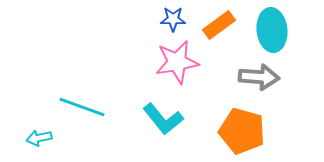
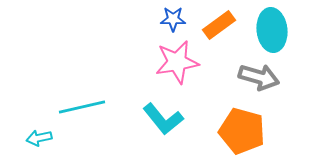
gray arrow: rotated 12 degrees clockwise
cyan line: rotated 33 degrees counterclockwise
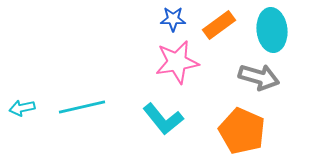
orange pentagon: rotated 9 degrees clockwise
cyan arrow: moved 17 px left, 30 px up
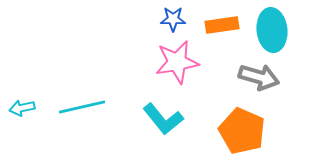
orange rectangle: moved 3 px right; rotated 28 degrees clockwise
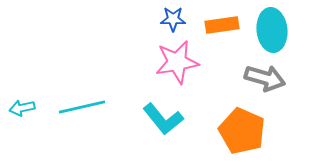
gray arrow: moved 6 px right, 1 px down
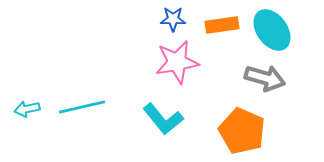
cyan ellipse: rotated 30 degrees counterclockwise
cyan arrow: moved 5 px right, 1 px down
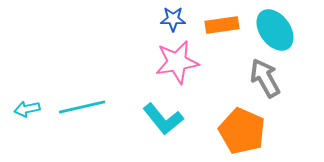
cyan ellipse: moved 3 px right
gray arrow: rotated 135 degrees counterclockwise
